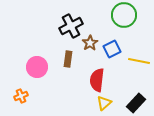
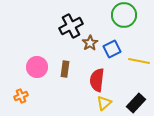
brown rectangle: moved 3 px left, 10 px down
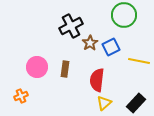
blue square: moved 1 px left, 2 px up
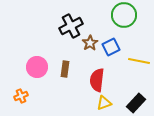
yellow triangle: rotated 21 degrees clockwise
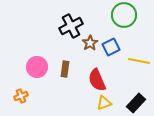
red semicircle: rotated 30 degrees counterclockwise
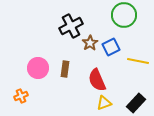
yellow line: moved 1 px left
pink circle: moved 1 px right, 1 px down
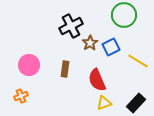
yellow line: rotated 20 degrees clockwise
pink circle: moved 9 px left, 3 px up
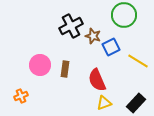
brown star: moved 3 px right, 7 px up; rotated 21 degrees counterclockwise
pink circle: moved 11 px right
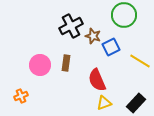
yellow line: moved 2 px right
brown rectangle: moved 1 px right, 6 px up
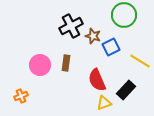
black rectangle: moved 10 px left, 13 px up
